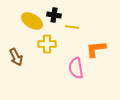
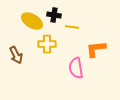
brown arrow: moved 2 px up
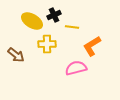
black cross: rotated 32 degrees counterclockwise
orange L-shape: moved 4 px left, 3 px up; rotated 25 degrees counterclockwise
brown arrow: rotated 24 degrees counterclockwise
pink semicircle: rotated 85 degrees clockwise
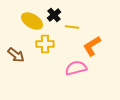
black cross: rotated 16 degrees counterclockwise
yellow cross: moved 2 px left
